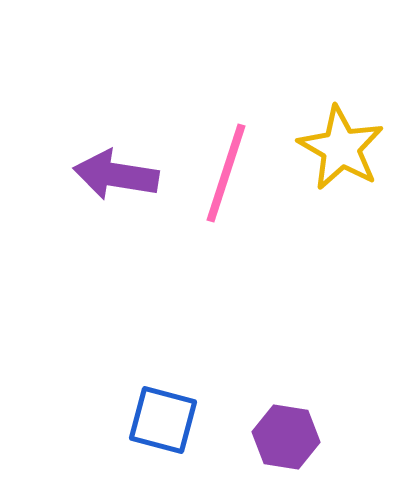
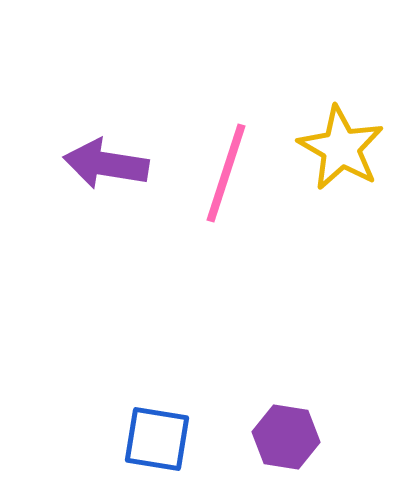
purple arrow: moved 10 px left, 11 px up
blue square: moved 6 px left, 19 px down; rotated 6 degrees counterclockwise
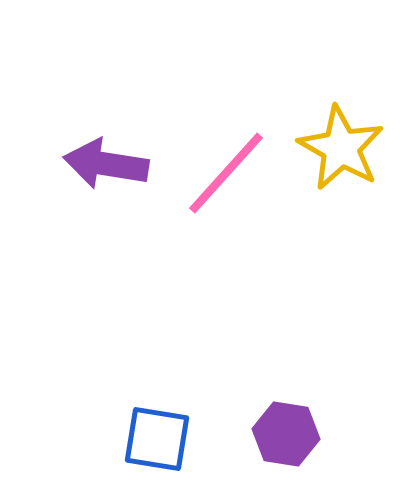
pink line: rotated 24 degrees clockwise
purple hexagon: moved 3 px up
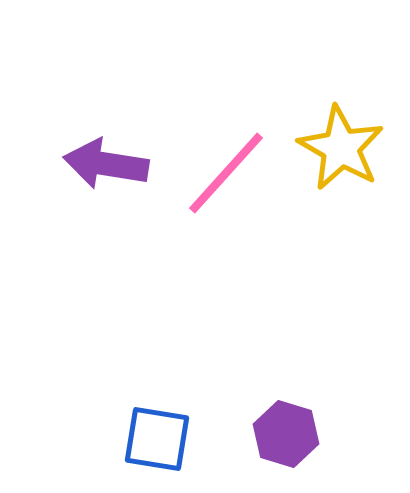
purple hexagon: rotated 8 degrees clockwise
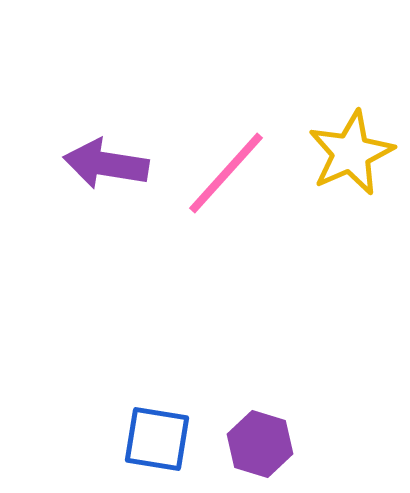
yellow star: moved 10 px right, 5 px down; rotated 18 degrees clockwise
purple hexagon: moved 26 px left, 10 px down
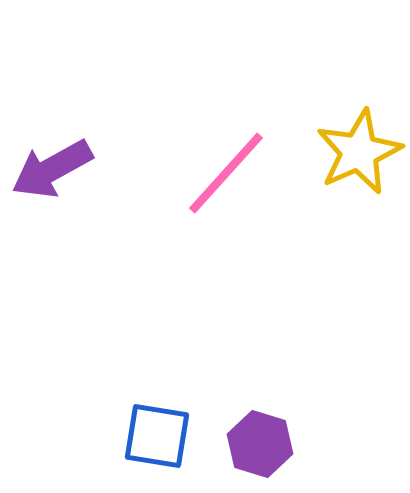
yellow star: moved 8 px right, 1 px up
purple arrow: moved 54 px left, 5 px down; rotated 38 degrees counterclockwise
blue square: moved 3 px up
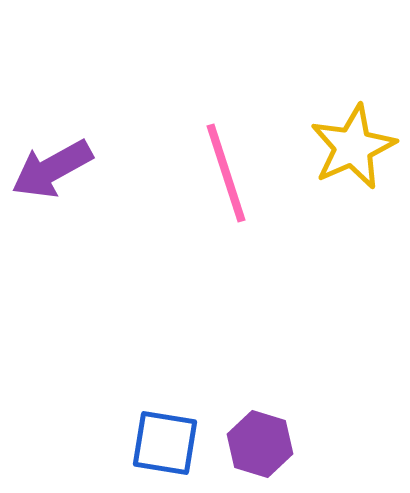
yellow star: moved 6 px left, 5 px up
pink line: rotated 60 degrees counterclockwise
blue square: moved 8 px right, 7 px down
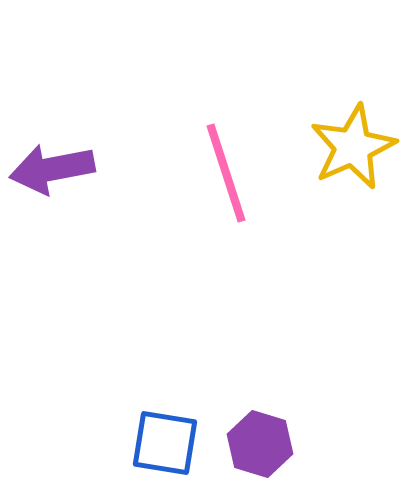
purple arrow: rotated 18 degrees clockwise
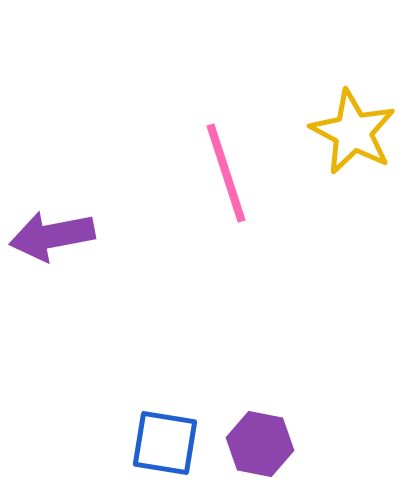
yellow star: moved 15 px up; rotated 20 degrees counterclockwise
purple arrow: moved 67 px down
purple hexagon: rotated 6 degrees counterclockwise
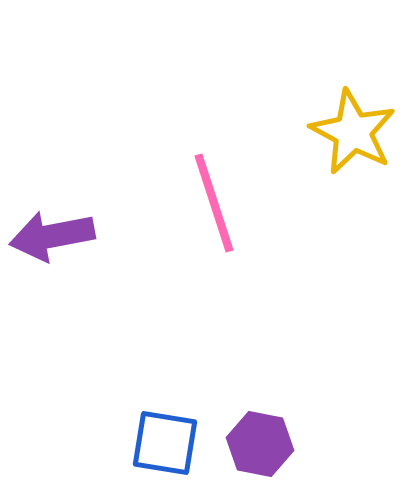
pink line: moved 12 px left, 30 px down
